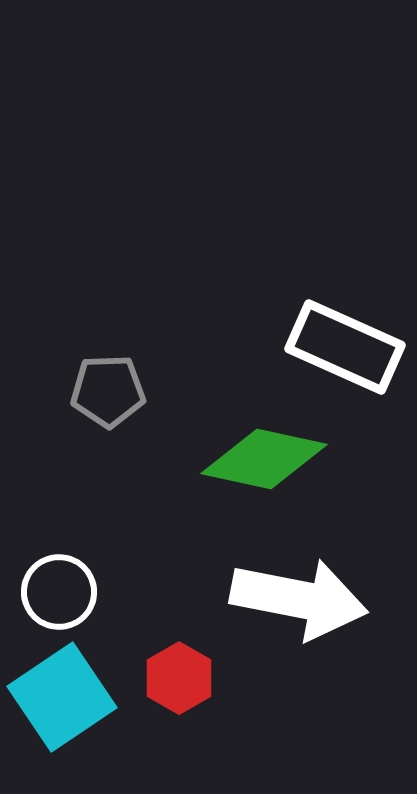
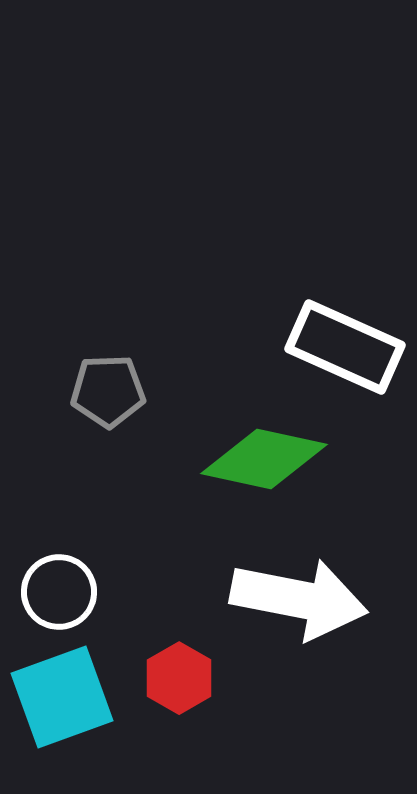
cyan square: rotated 14 degrees clockwise
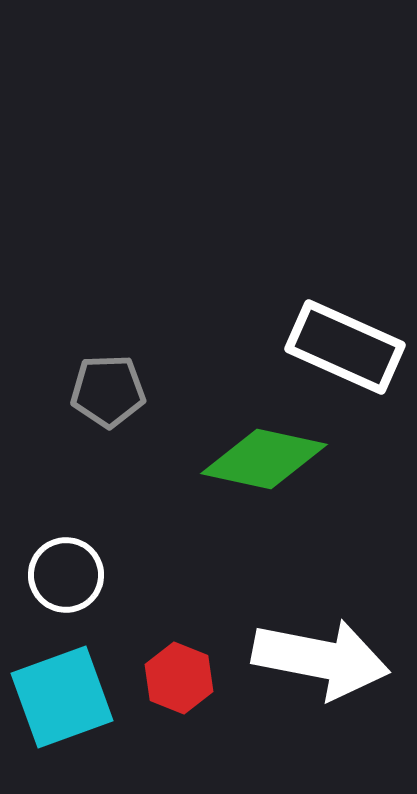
white circle: moved 7 px right, 17 px up
white arrow: moved 22 px right, 60 px down
red hexagon: rotated 8 degrees counterclockwise
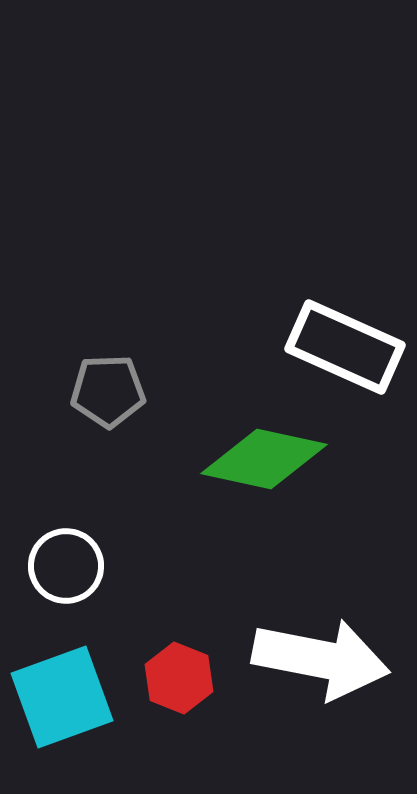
white circle: moved 9 px up
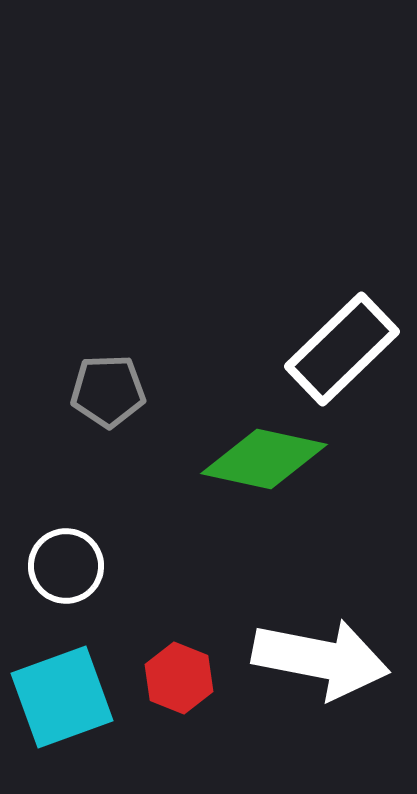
white rectangle: moved 3 px left, 2 px down; rotated 68 degrees counterclockwise
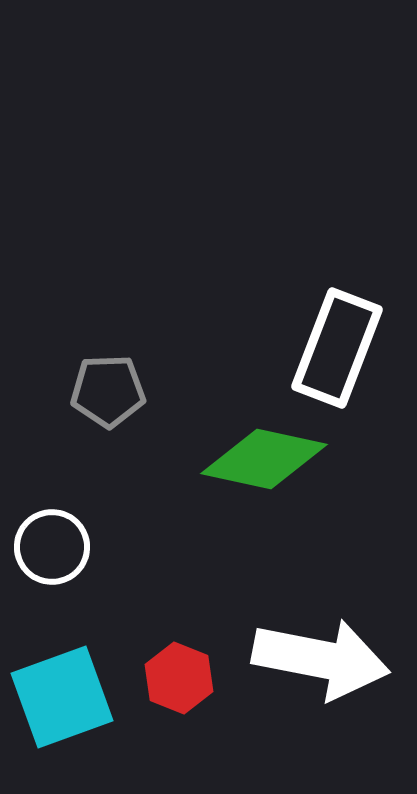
white rectangle: moved 5 px left, 1 px up; rotated 25 degrees counterclockwise
white circle: moved 14 px left, 19 px up
